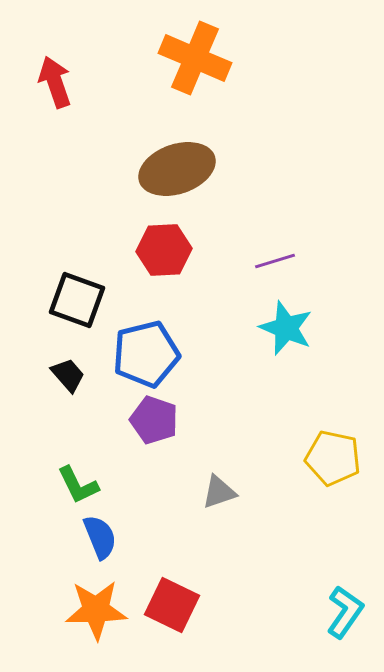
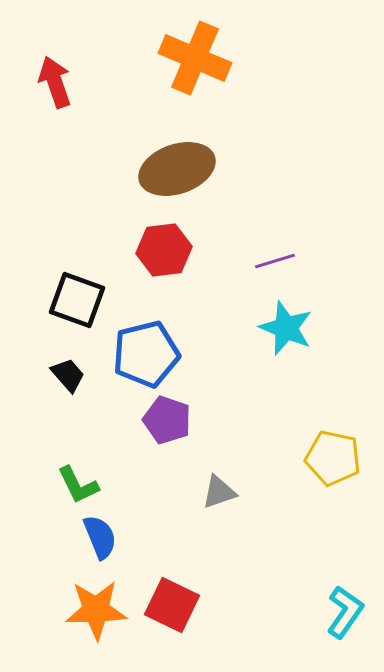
red hexagon: rotated 4 degrees counterclockwise
purple pentagon: moved 13 px right
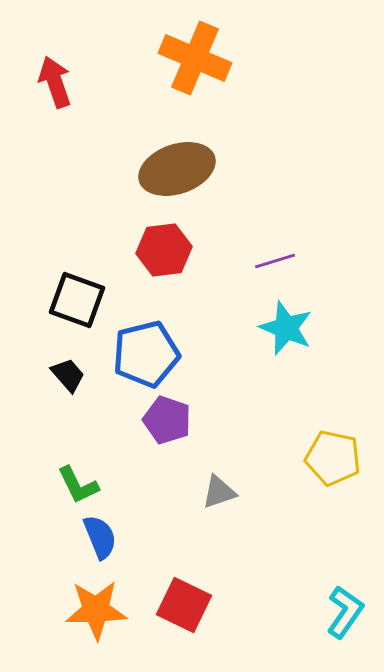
red square: moved 12 px right
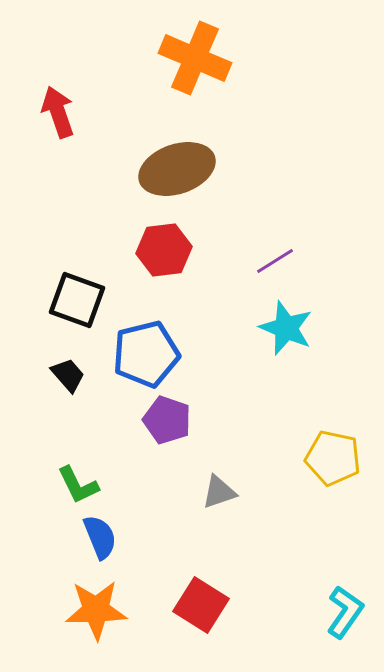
red arrow: moved 3 px right, 30 px down
purple line: rotated 15 degrees counterclockwise
red square: moved 17 px right; rotated 6 degrees clockwise
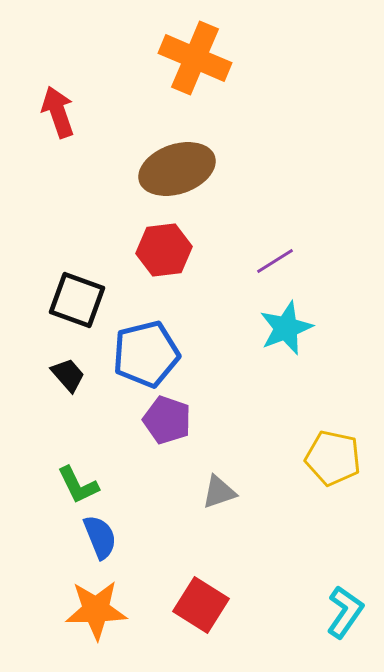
cyan star: rotated 28 degrees clockwise
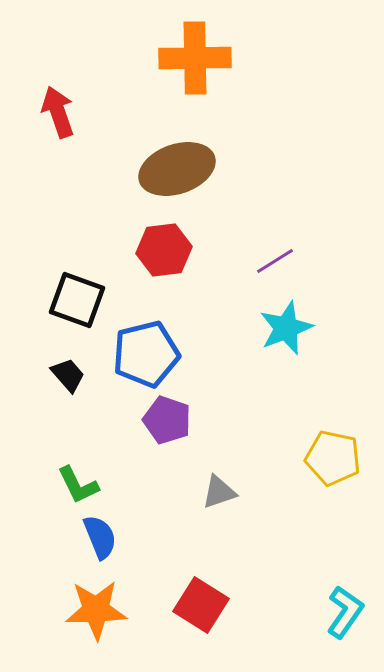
orange cross: rotated 24 degrees counterclockwise
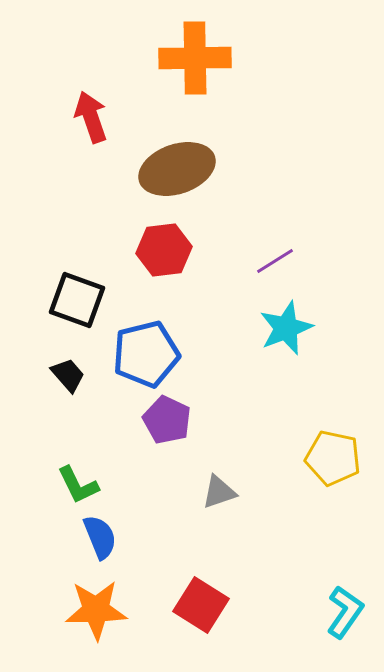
red arrow: moved 33 px right, 5 px down
purple pentagon: rotated 6 degrees clockwise
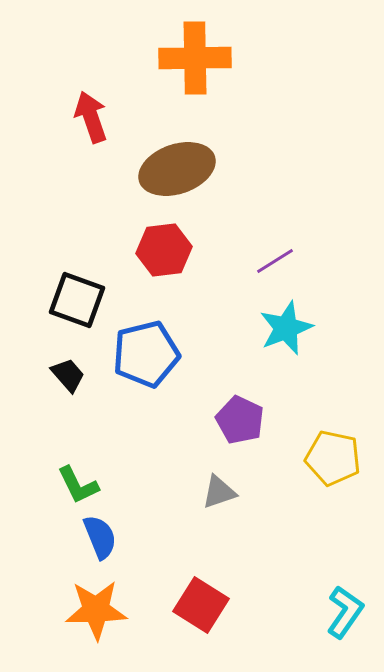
purple pentagon: moved 73 px right
